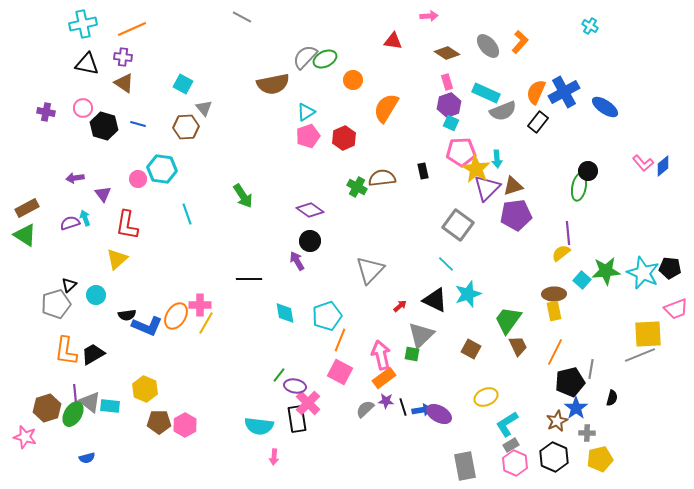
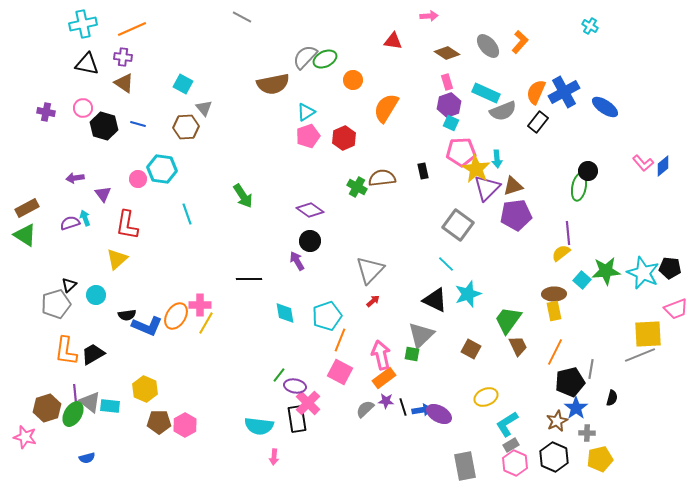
red arrow at (400, 306): moved 27 px left, 5 px up
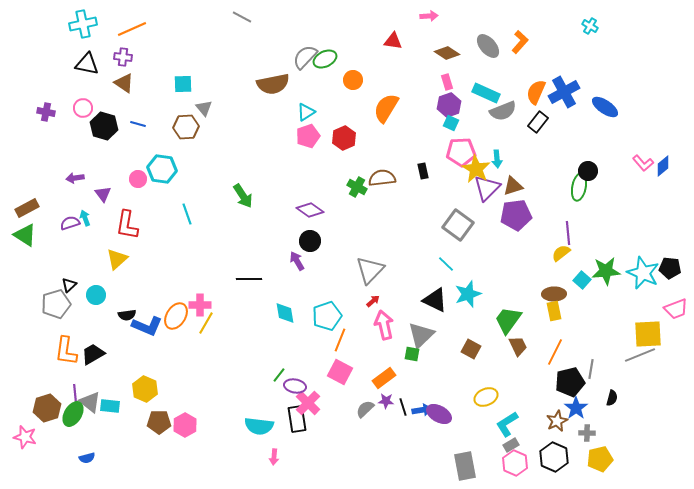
cyan square at (183, 84): rotated 30 degrees counterclockwise
pink arrow at (381, 355): moved 3 px right, 30 px up
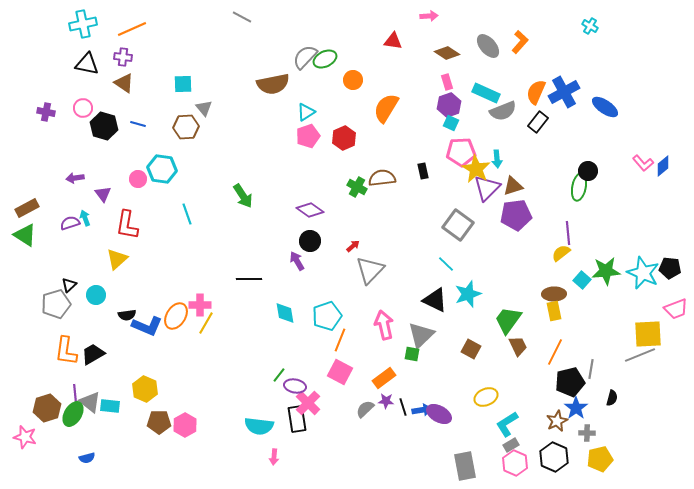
red arrow at (373, 301): moved 20 px left, 55 px up
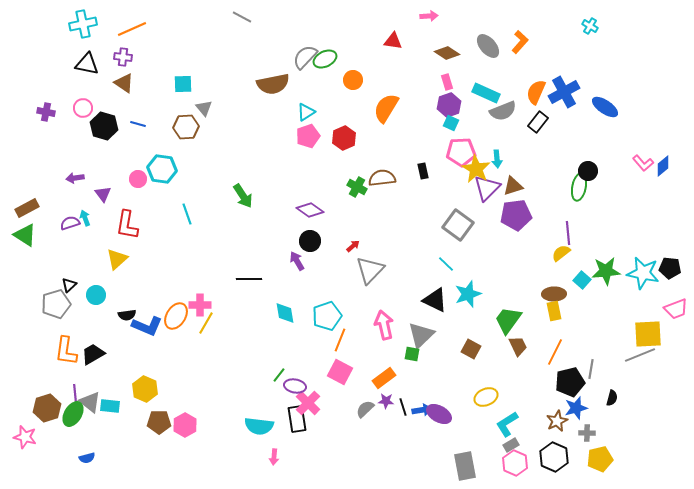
cyan star at (643, 273): rotated 12 degrees counterclockwise
blue star at (576, 408): rotated 20 degrees clockwise
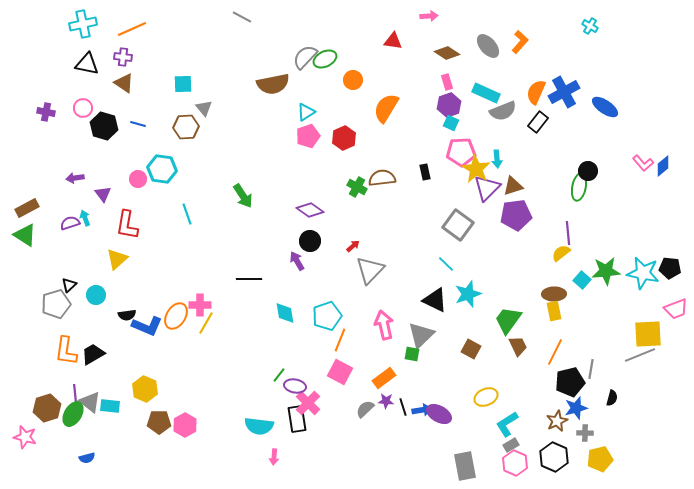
black rectangle at (423, 171): moved 2 px right, 1 px down
gray cross at (587, 433): moved 2 px left
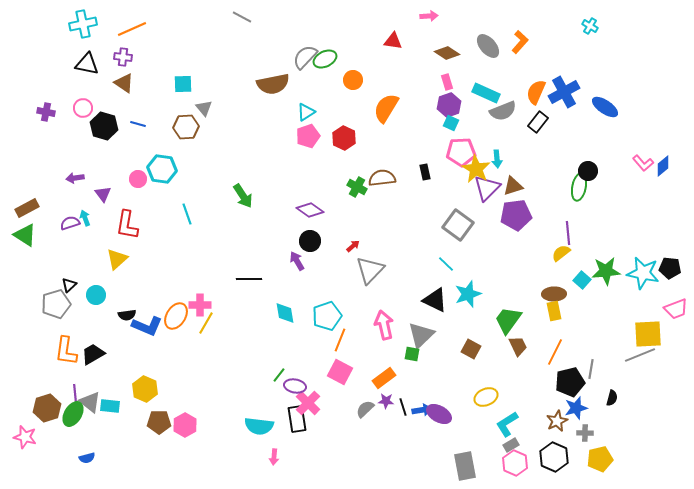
red hexagon at (344, 138): rotated 10 degrees counterclockwise
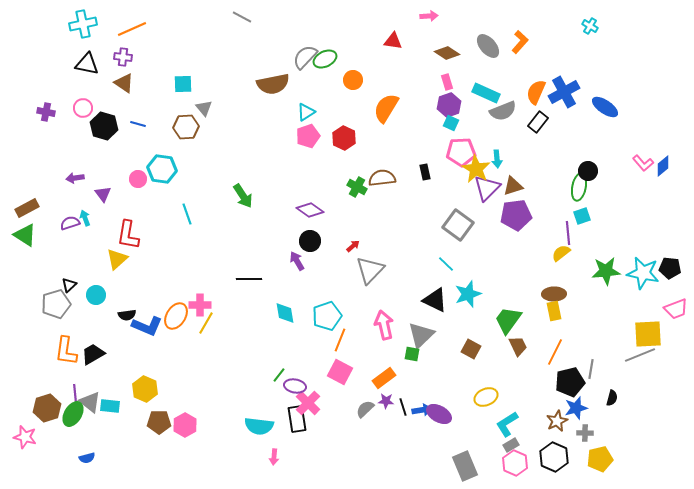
red L-shape at (127, 225): moved 1 px right, 10 px down
cyan square at (582, 280): moved 64 px up; rotated 30 degrees clockwise
gray rectangle at (465, 466): rotated 12 degrees counterclockwise
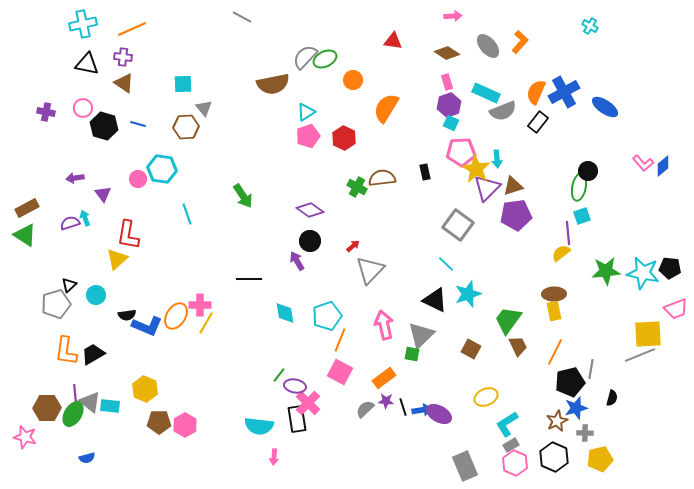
pink arrow at (429, 16): moved 24 px right
brown hexagon at (47, 408): rotated 16 degrees clockwise
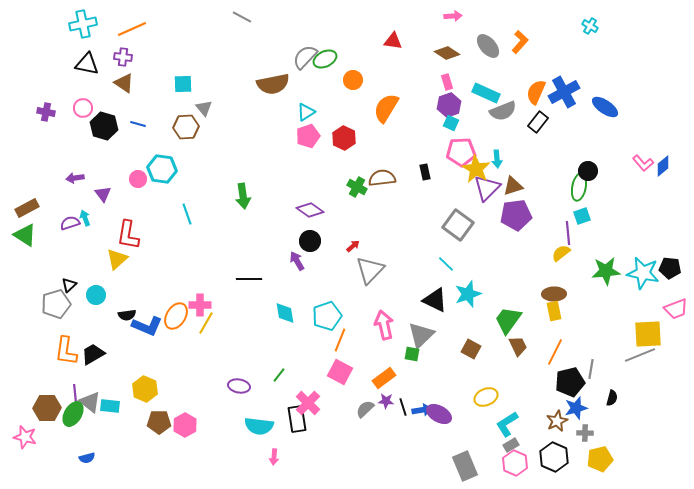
green arrow at (243, 196): rotated 25 degrees clockwise
purple ellipse at (295, 386): moved 56 px left
